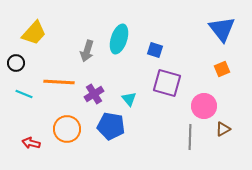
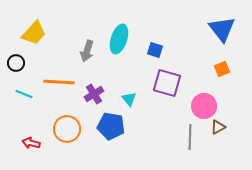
brown triangle: moved 5 px left, 2 px up
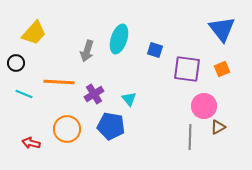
purple square: moved 20 px right, 14 px up; rotated 8 degrees counterclockwise
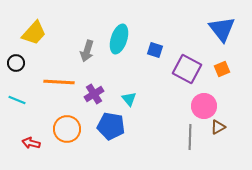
purple square: rotated 20 degrees clockwise
cyan line: moved 7 px left, 6 px down
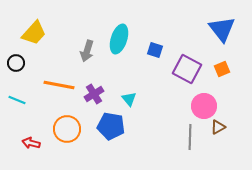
orange line: moved 3 px down; rotated 8 degrees clockwise
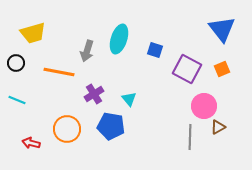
yellow trapezoid: moved 1 px left; rotated 32 degrees clockwise
orange line: moved 13 px up
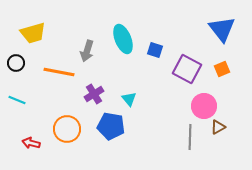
cyan ellipse: moved 4 px right; rotated 40 degrees counterclockwise
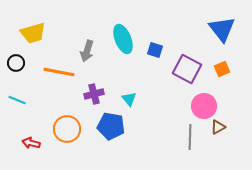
purple cross: rotated 18 degrees clockwise
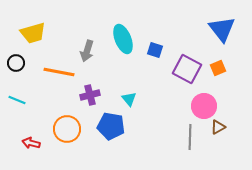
orange square: moved 4 px left, 1 px up
purple cross: moved 4 px left, 1 px down
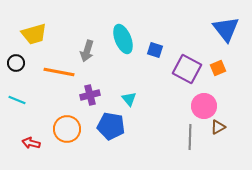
blue triangle: moved 4 px right
yellow trapezoid: moved 1 px right, 1 px down
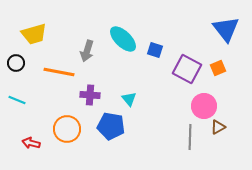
cyan ellipse: rotated 24 degrees counterclockwise
purple cross: rotated 18 degrees clockwise
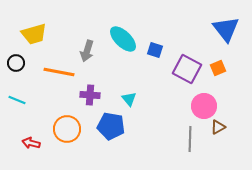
gray line: moved 2 px down
